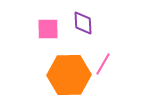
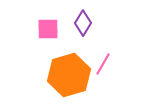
purple diamond: rotated 35 degrees clockwise
orange hexagon: rotated 15 degrees counterclockwise
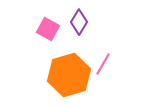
purple diamond: moved 4 px left, 1 px up
pink square: rotated 30 degrees clockwise
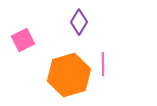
pink square: moved 25 px left, 11 px down; rotated 35 degrees clockwise
pink line: rotated 30 degrees counterclockwise
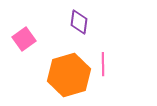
purple diamond: rotated 25 degrees counterclockwise
pink square: moved 1 px right, 1 px up; rotated 10 degrees counterclockwise
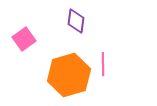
purple diamond: moved 3 px left, 1 px up
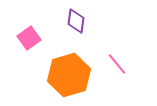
pink square: moved 5 px right, 1 px up
pink line: moved 14 px right; rotated 40 degrees counterclockwise
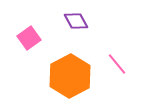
purple diamond: rotated 35 degrees counterclockwise
orange hexagon: moved 1 px right, 1 px down; rotated 12 degrees counterclockwise
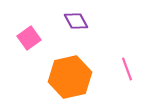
pink line: moved 10 px right, 5 px down; rotated 20 degrees clockwise
orange hexagon: moved 1 px down; rotated 15 degrees clockwise
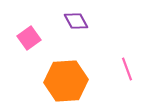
orange hexagon: moved 4 px left, 4 px down; rotated 9 degrees clockwise
